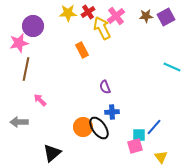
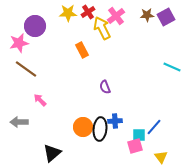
brown star: moved 1 px right, 1 px up
purple circle: moved 2 px right
brown line: rotated 65 degrees counterclockwise
blue cross: moved 3 px right, 9 px down
black ellipse: moved 1 px right, 1 px down; rotated 40 degrees clockwise
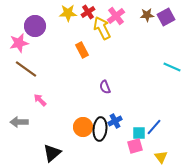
blue cross: rotated 24 degrees counterclockwise
cyan square: moved 2 px up
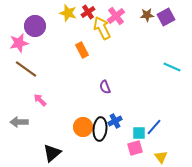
yellow star: rotated 18 degrees clockwise
pink square: moved 2 px down
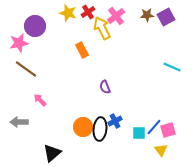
pink square: moved 33 px right, 18 px up
yellow triangle: moved 7 px up
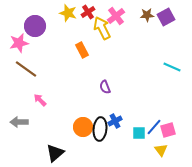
black triangle: moved 3 px right
